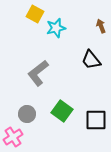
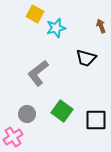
black trapezoid: moved 5 px left, 2 px up; rotated 35 degrees counterclockwise
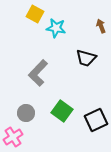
cyan star: rotated 24 degrees clockwise
gray L-shape: rotated 8 degrees counterclockwise
gray circle: moved 1 px left, 1 px up
black square: rotated 25 degrees counterclockwise
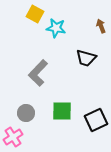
green square: rotated 35 degrees counterclockwise
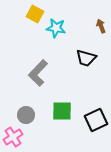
gray circle: moved 2 px down
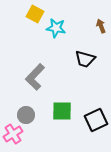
black trapezoid: moved 1 px left, 1 px down
gray L-shape: moved 3 px left, 4 px down
pink cross: moved 3 px up
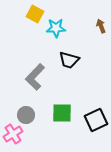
cyan star: rotated 12 degrees counterclockwise
black trapezoid: moved 16 px left, 1 px down
green square: moved 2 px down
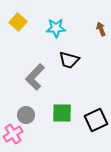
yellow square: moved 17 px left, 8 px down; rotated 12 degrees clockwise
brown arrow: moved 3 px down
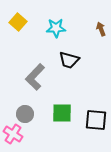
gray circle: moved 1 px left, 1 px up
black square: rotated 30 degrees clockwise
pink cross: rotated 24 degrees counterclockwise
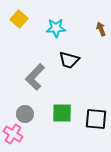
yellow square: moved 1 px right, 3 px up
black square: moved 1 px up
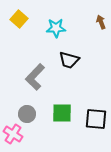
brown arrow: moved 7 px up
gray circle: moved 2 px right
